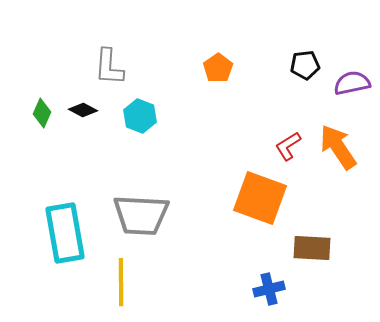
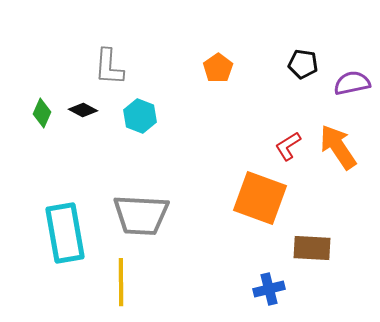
black pentagon: moved 2 px left, 1 px up; rotated 16 degrees clockwise
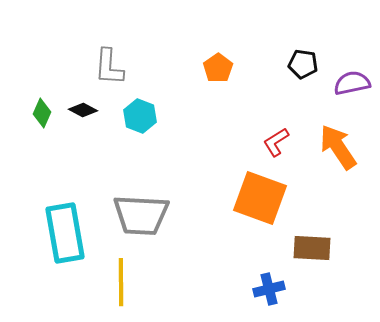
red L-shape: moved 12 px left, 4 px up
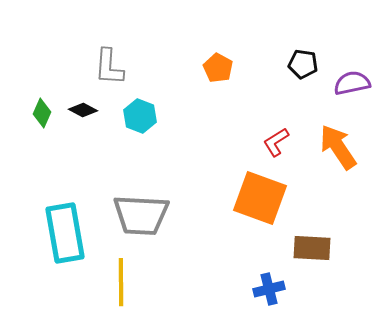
orange pentagon: rotated 8 degrees counterclockwise
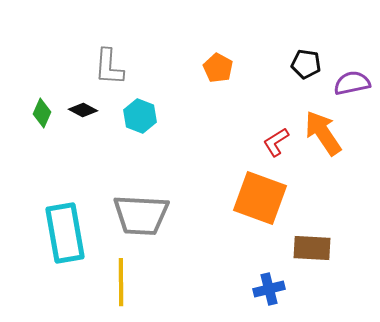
black pentagon: moved 3 px right
orange arrow: moved 15 px left, 14 px up
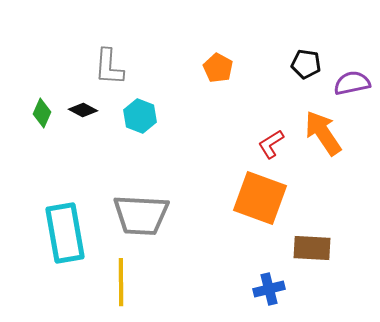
red L-shape: moved 5 px left, 2 px down
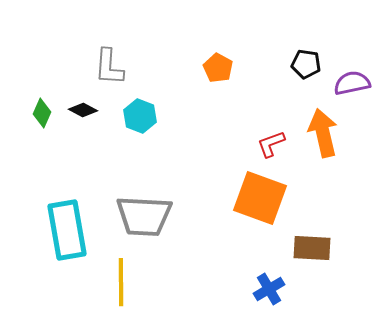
orange arrow: rotated 21 degrees clockwise
red L-shape: rotated 12 degrees clockwise
gray trapezoid: moved 3 px right, 1 px down
cyan rectangle: moved 2 px right, 3 px up
blue cross: rotated 16 degrees counterclockwise
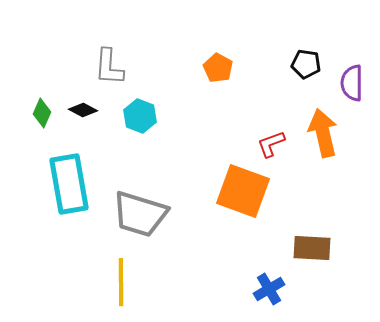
purple semicircle: rotated 78 degrees counterclockwise
orange square: moved 17 px left, 7 px up
gray trapezoid: moved 4 px left, 2 px up; rotated 14 degrees clockwise
cyan rectangle: moved 2 px right, 46 px up
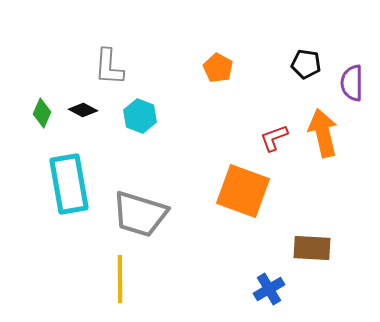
red L-shape: moved 3 px right, 6 px up
yellow line: moved 1 px left, 3 px up
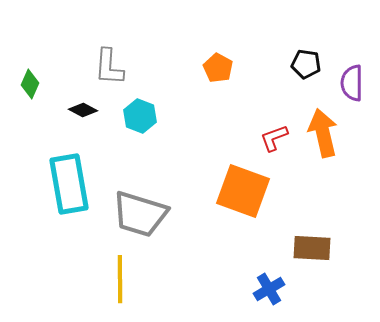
green diamond: moved 12 px left, 29 px up
